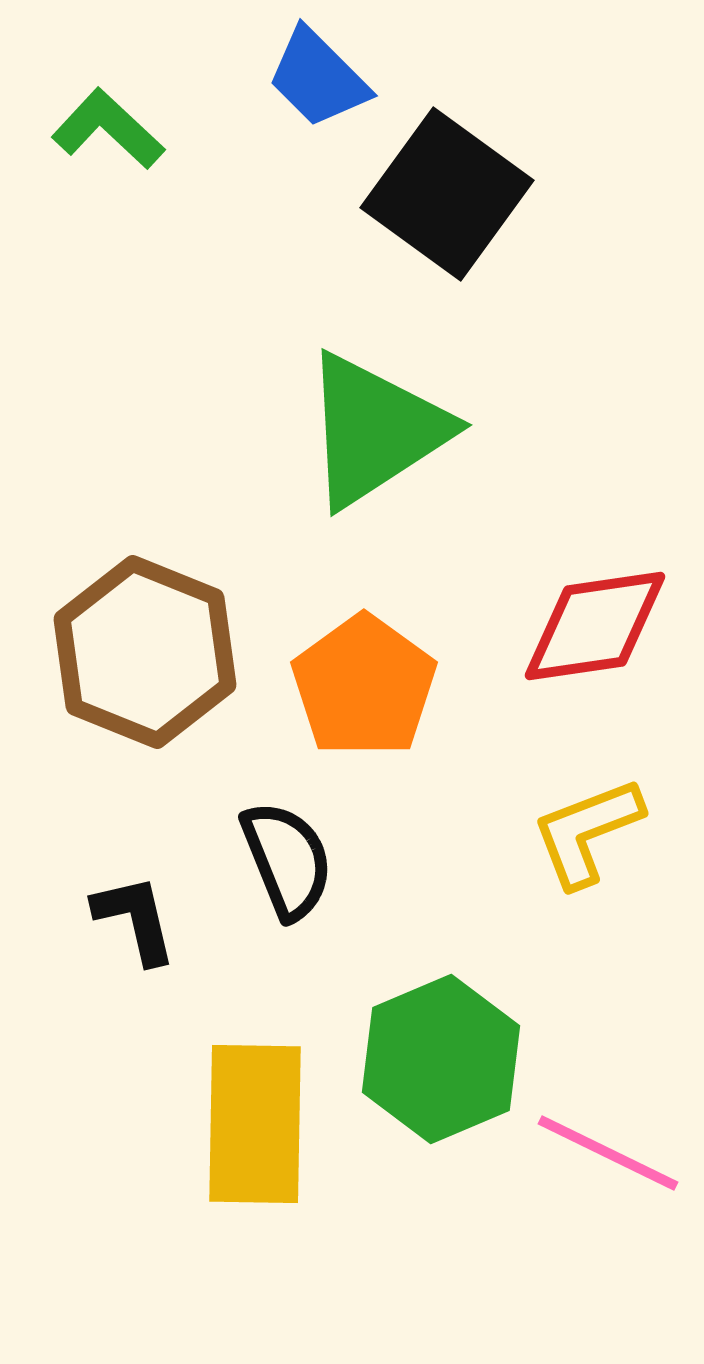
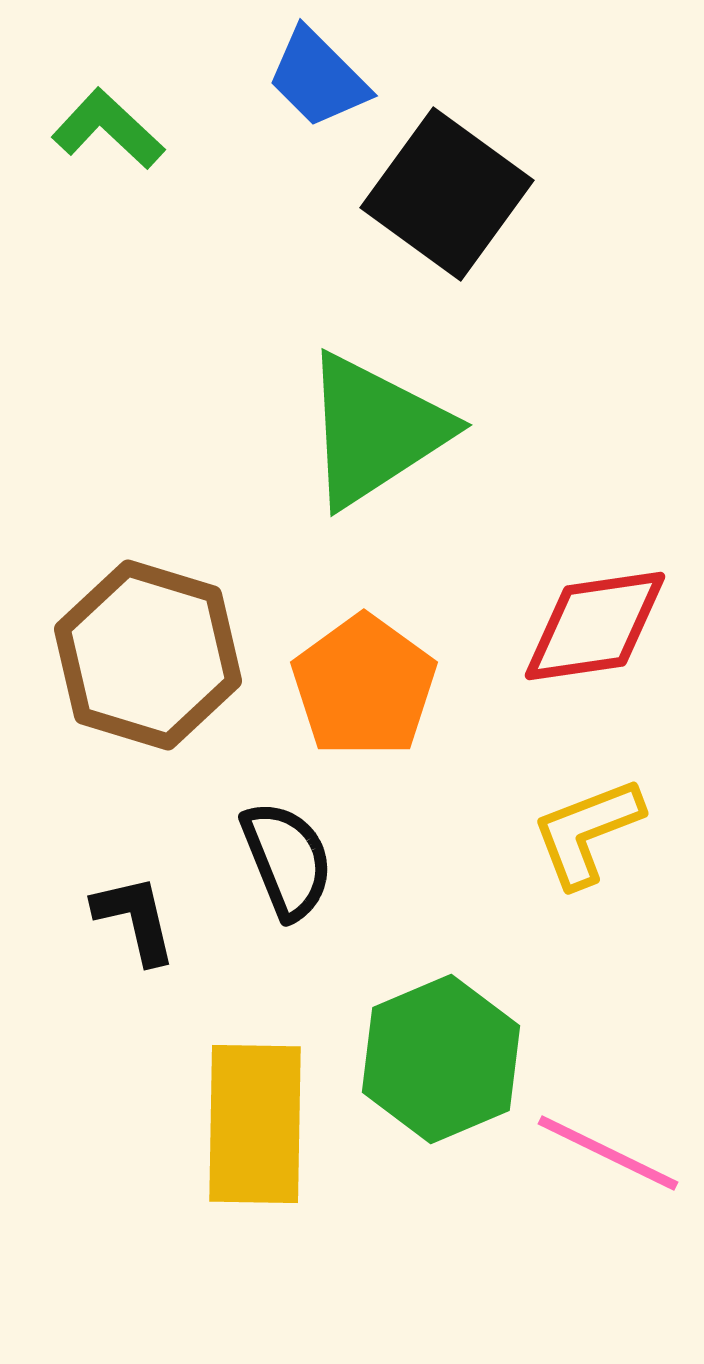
brown hexagon: moved 3 px right, 3 px down; rotated 5 degrees counterclockwise
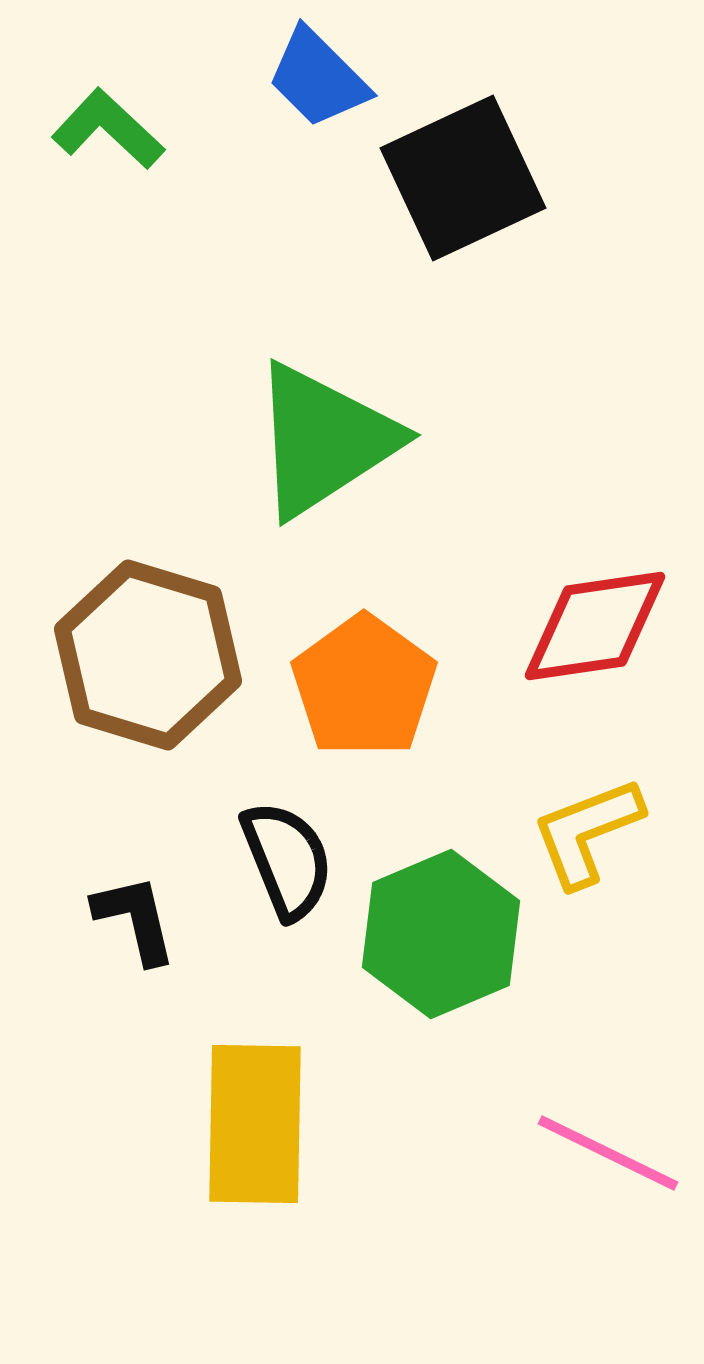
black square: moved 16 px right, 16 px up; rotated 29 degrees clockwise
green triangle: moved 51 px left, 10 px down
green hexagon: moved 125 px up
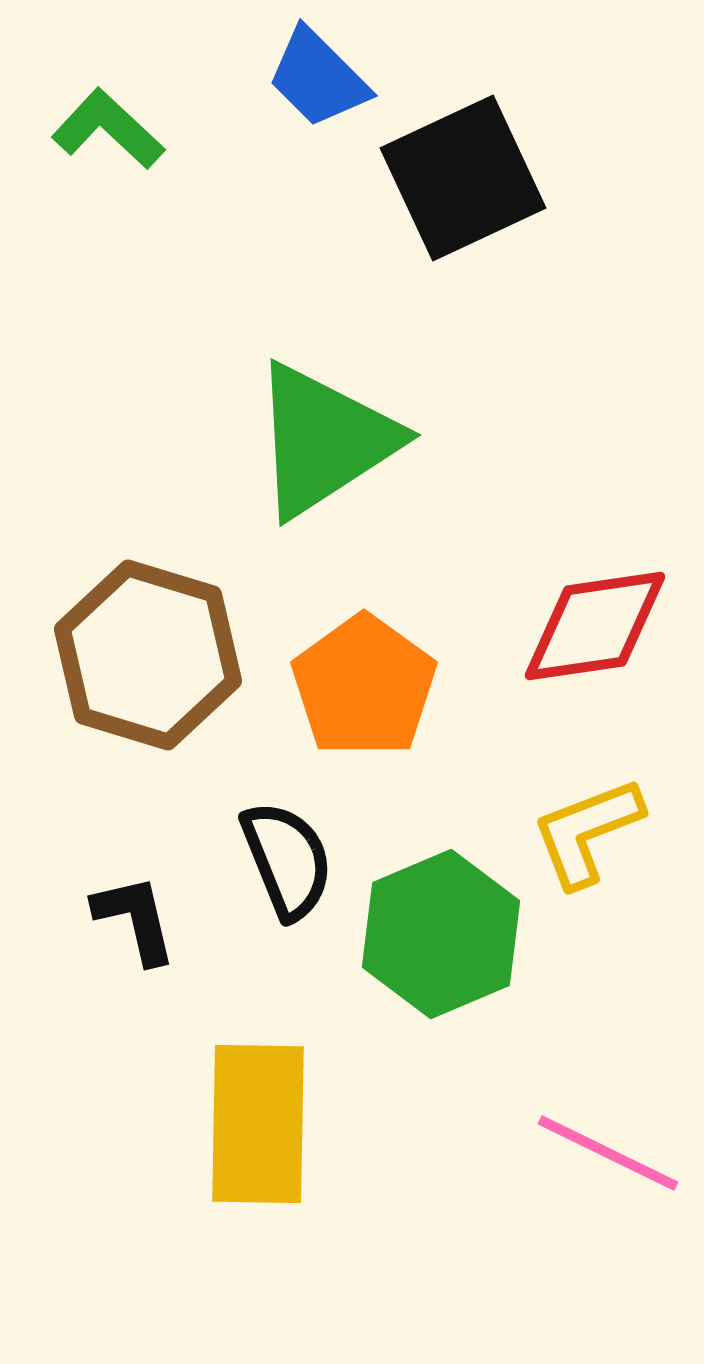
yellow rectangle: moved 3 px right
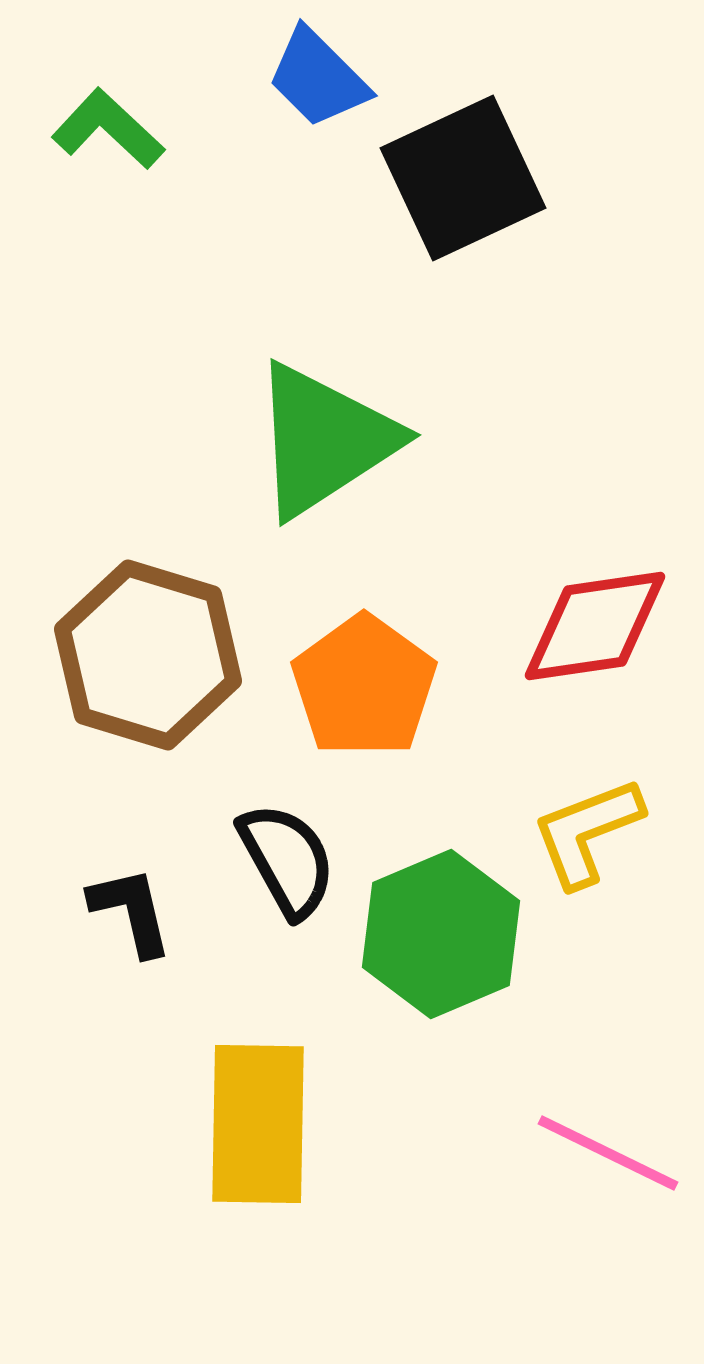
black semicircle: rotated 7 degrees counterclockwise
black L-shape: moved 4 px left, 8 px up
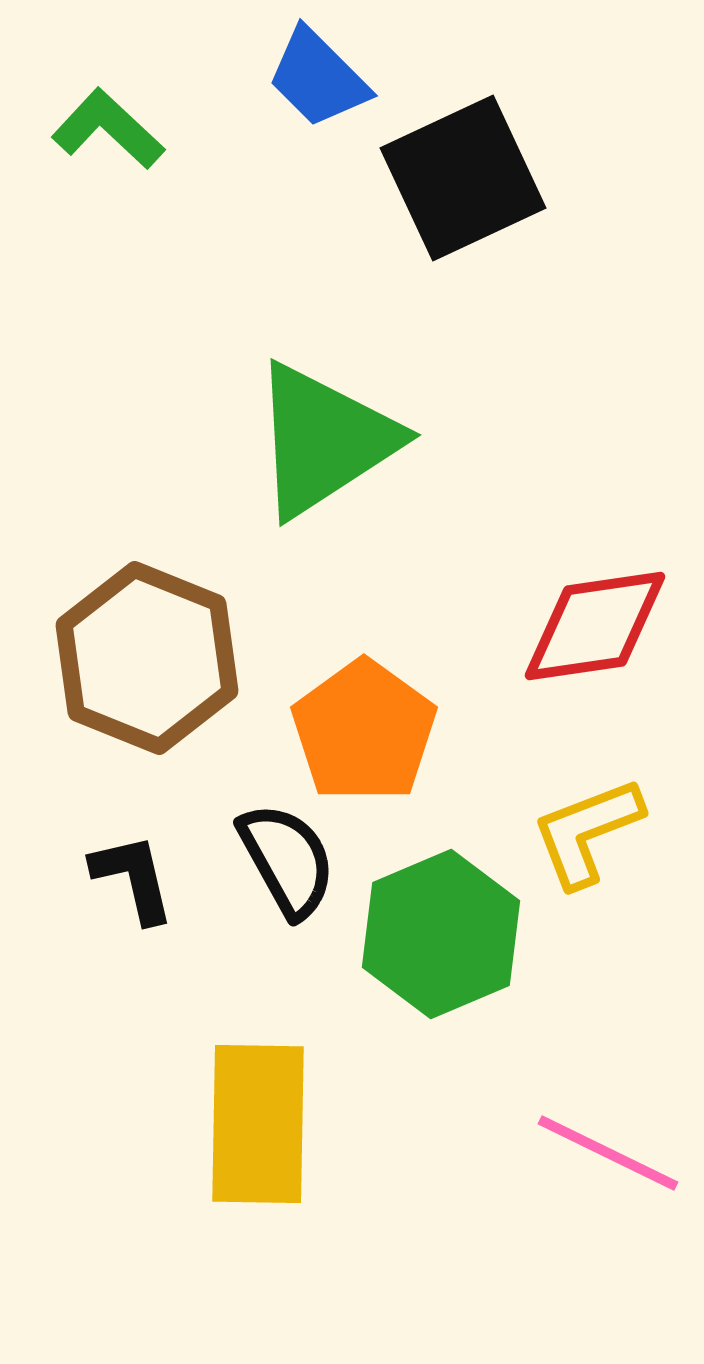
brown hexagon: moved 1 px left, 3 px down; rotated 5 degrees clockwise
orange pentagon: moved 45 px down
black L-shape: moved 2 px right, 33 px up
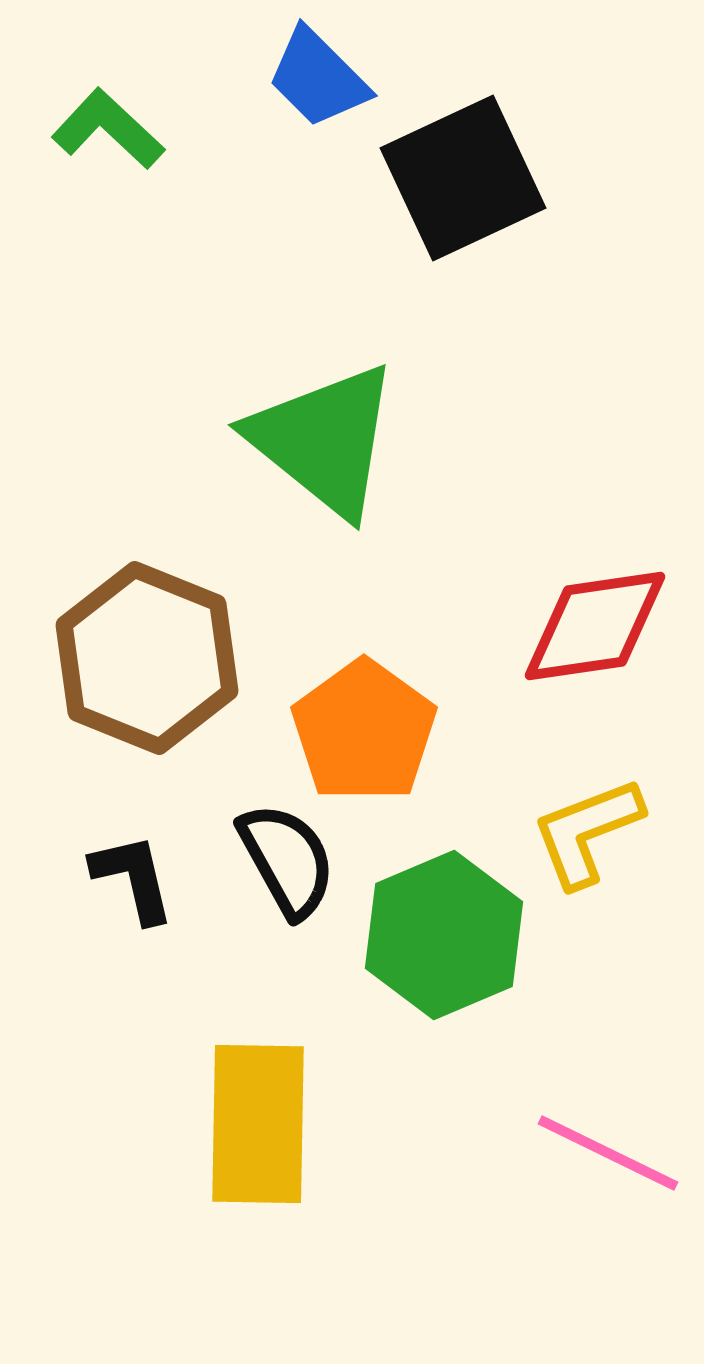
green triangle: rotated 48 degrees counterclockwise
green hexagon: moved 3 px right, 1 px down
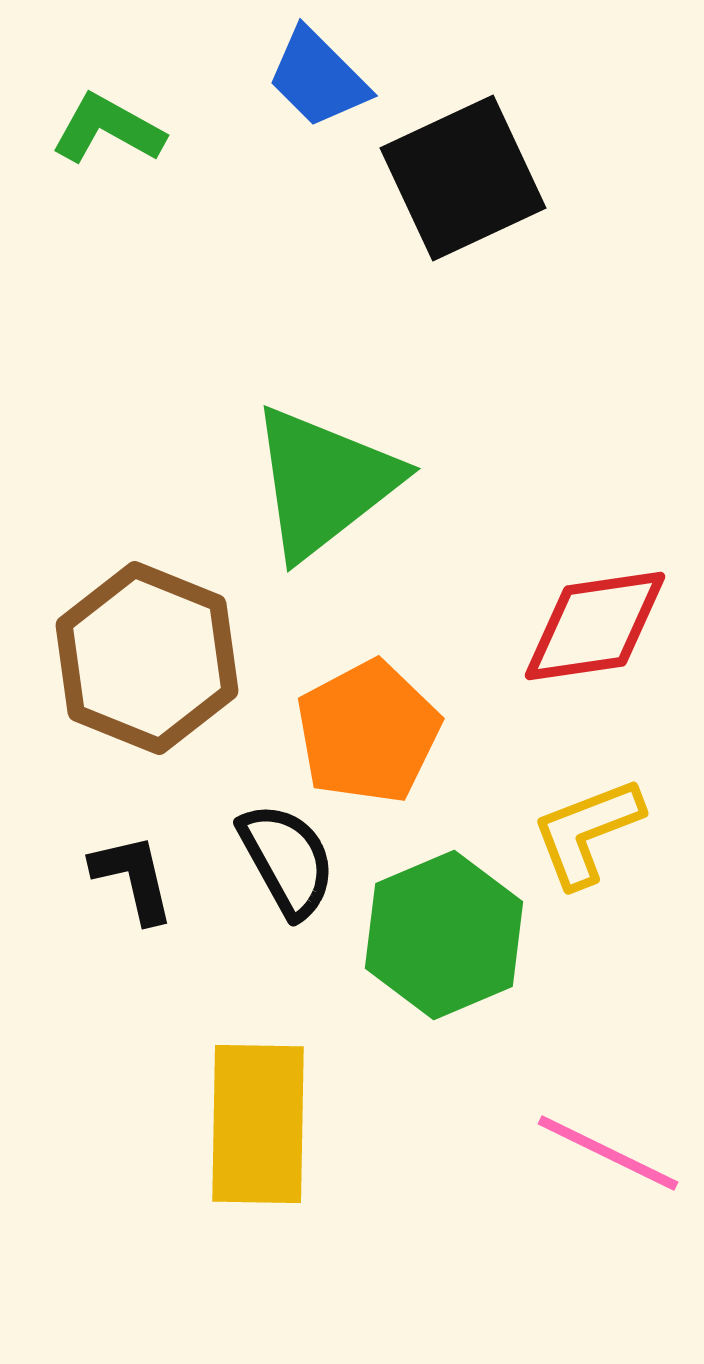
green L-shape: rotated 14 degrees counterclockwise
green triangle: moved 42 px down; rotated 43 degrees clockwise
orange pentagon: moved 4 px right, 1 px down; rotated 8 degrees clockwise
